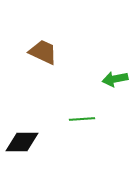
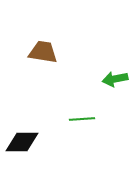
brown trapezoid: rotated 16 degrees counterclockwise
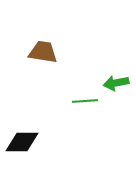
green arrow: moved 1 px right, 4 px down
green line: moved 3 px right, 18 px up
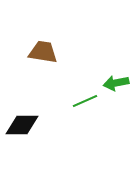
green line: rotated 20 degrees counterclockwise
black diamond: moved 17 px up
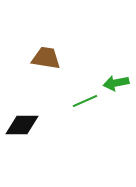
brown trapezoid: moved 3 px right, 6 px down
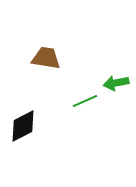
black diamond: moved 1 px right, 1 px down; rotated 28 degrees counterclockwise
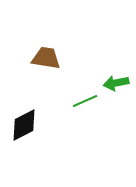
black diamond: moved 1 px right, 1 px up
